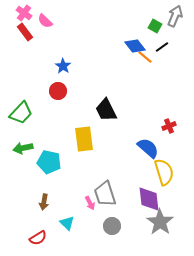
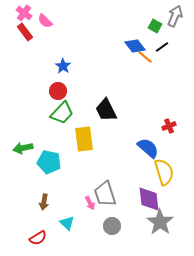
green trapezoid: moved 41 px right
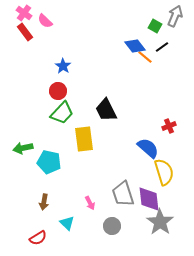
gray trapezoid: moved 18 px right
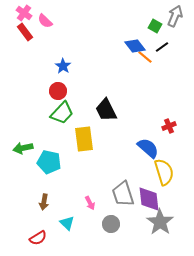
gray circle: moved 1 px left, 2 px up
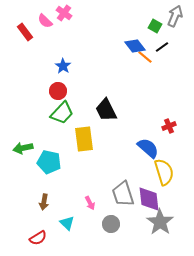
pink cross: moved 40 px right
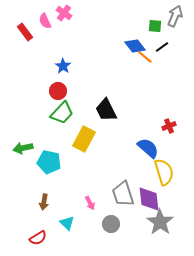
pink semicircle: rotated 21 degrees clockwise
green square: rotated 24 degrees counterclockwise
yellow rectangle: rotated 35 degrees clockwise
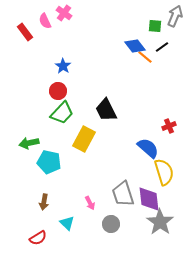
green arrow: moved 6 px right, 5 px up
